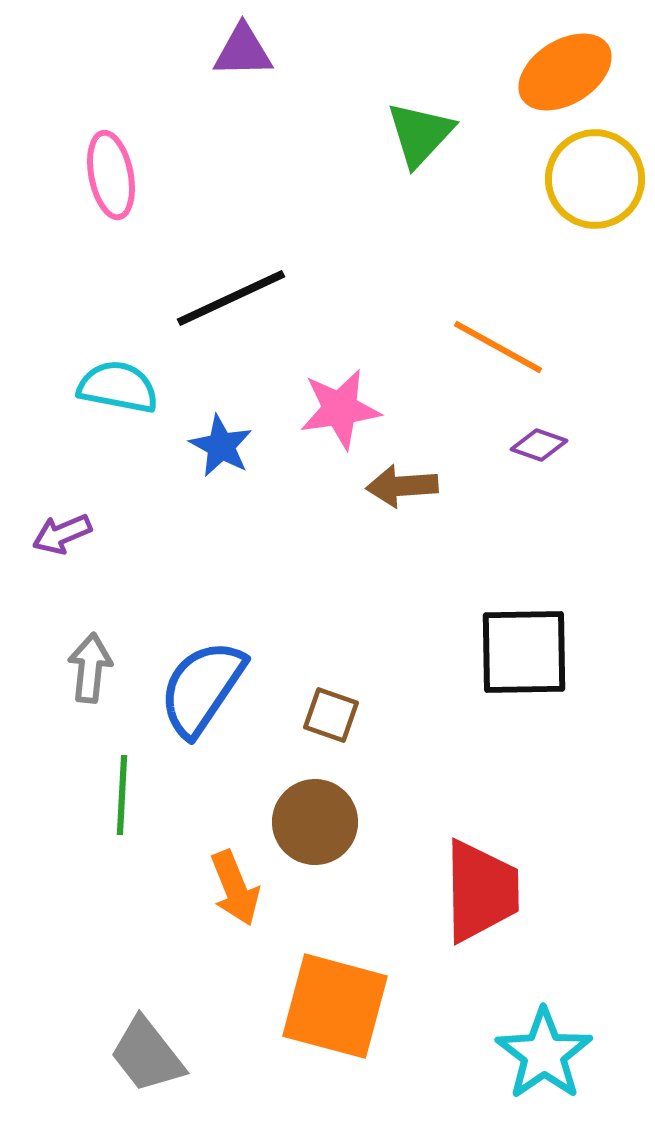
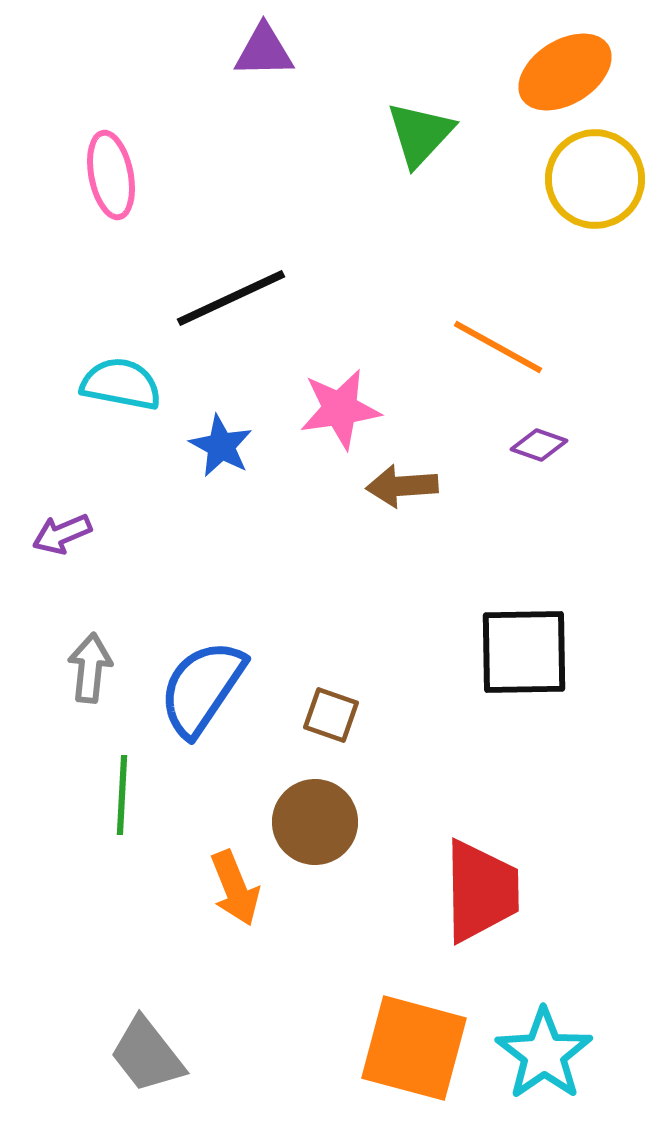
purple triangle: moved 21 px right
cyan semicircle: moved 3 px right, 3 px up
orange square: moved 79 px right, 42 px down
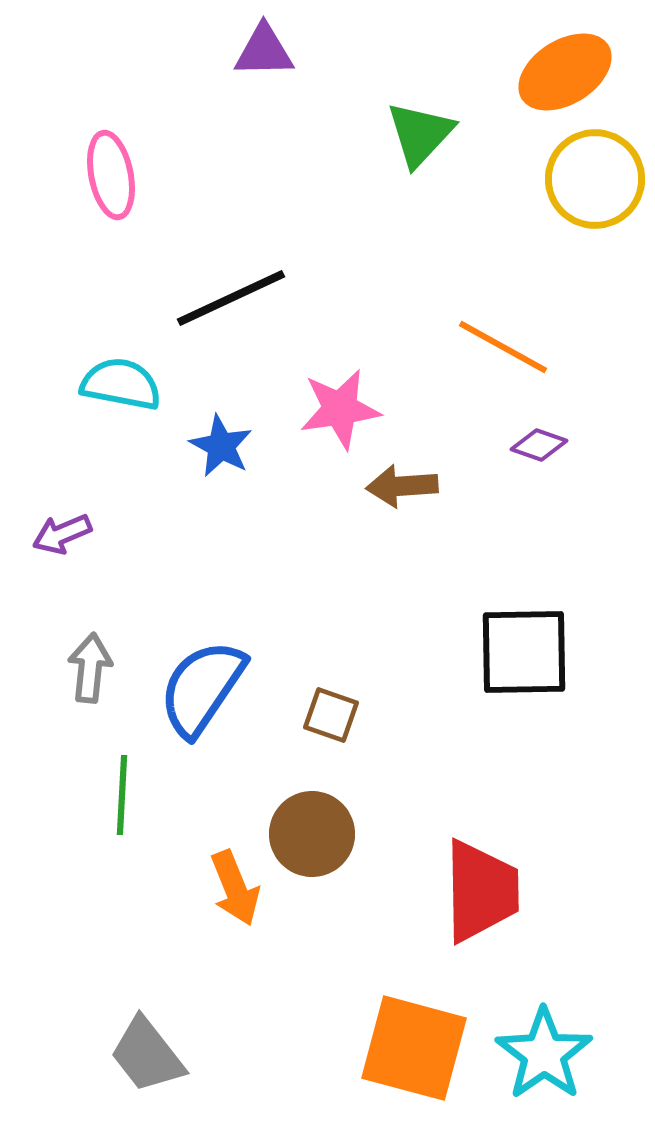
orange line: moved 5 px right
brown circle: moved 3 px left, 12 px down
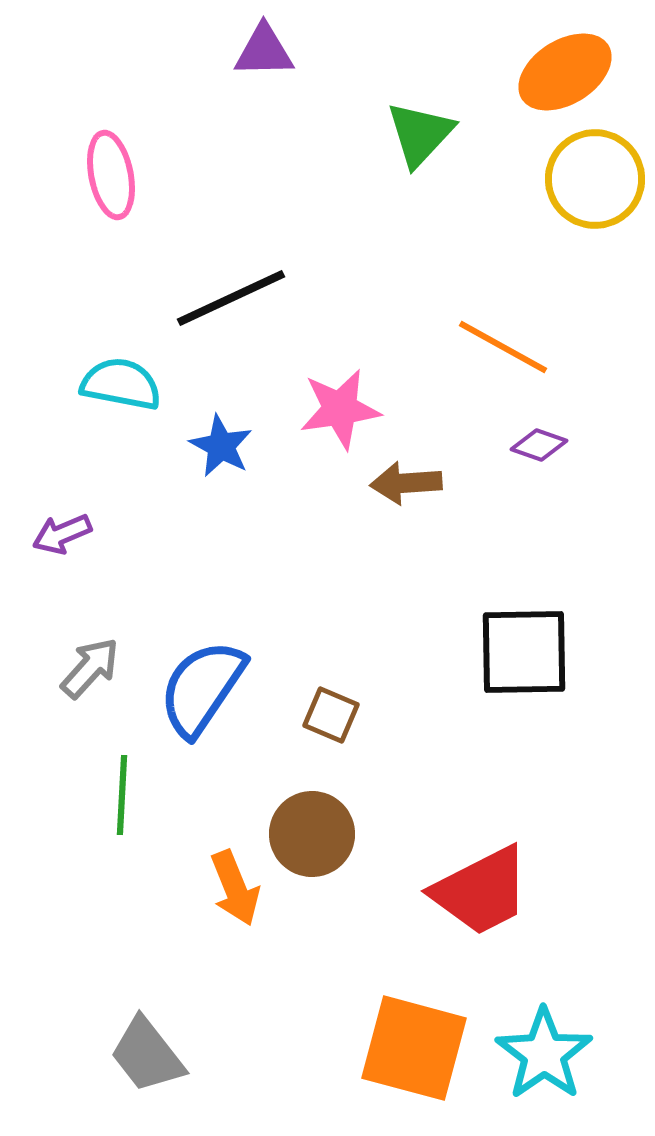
brown arrow: moved 4 px right, 3 px up
gray arrow: rotated 36 degrees clockwise
brown square: rotated 4 degrees clockwise
red trapezoid: rotated 64 degrees clockwise
